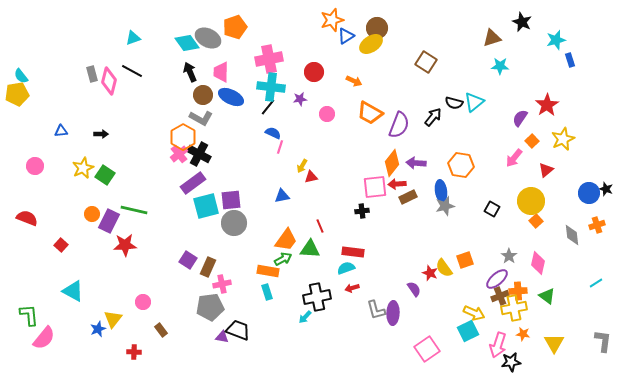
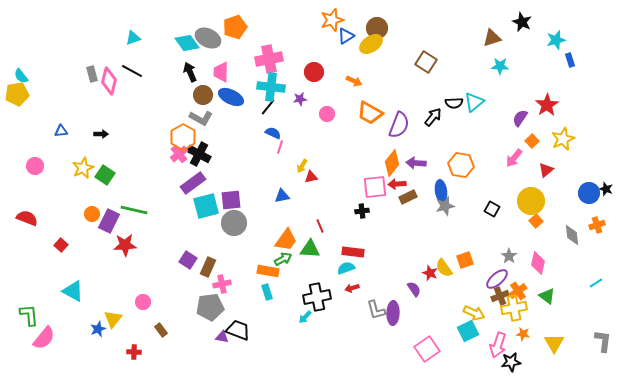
black semicircle at (454, 103): rotated 18 degrees counterclockwise
orange cross at (518, 291): rotated 30 degrees counterclockwise
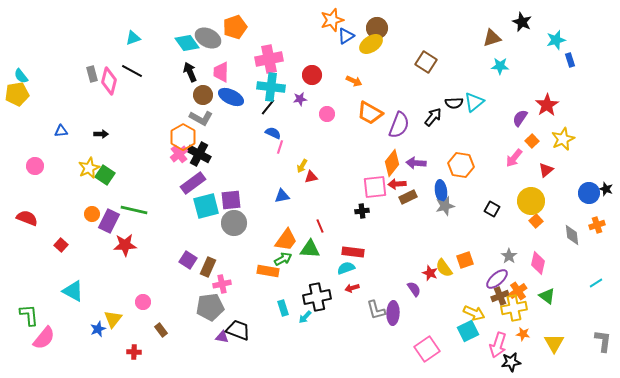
red circle at (314, 72): moved 2 px left, 3 px down
yellow star at (83, 168): moved 6 px right
cyan rectangle at (267, 292): moved 16 px right, 16 px down
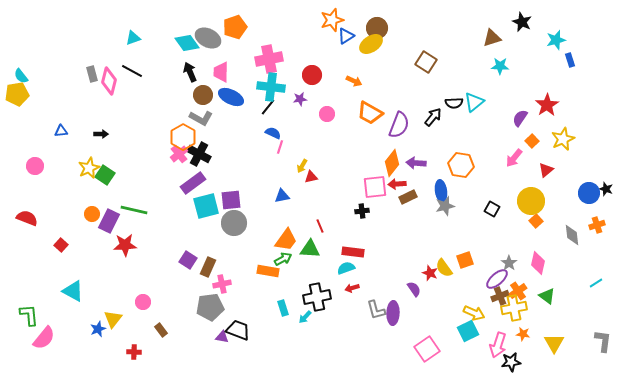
gray star at (509, 256): moved 7 px down
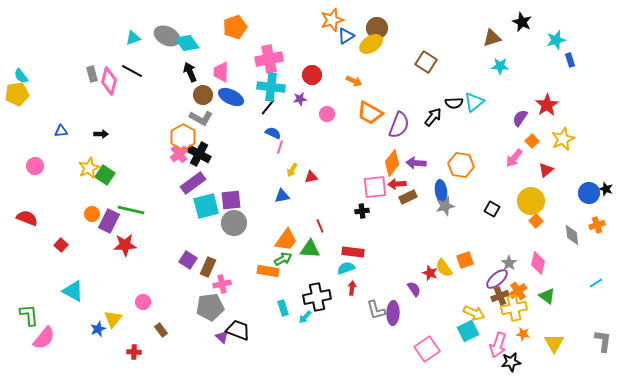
gray ellipse at (208, 38): moved 41 px left, 2 px up
yellow arrow at (302, 166): moved 10 px left, 4 px down
green line at (134, 210): moved 3 px left
red arrow at (352, 288): rotated 112 degrees clockwise
purple triangle at (222, 337): rotated 32 degrees clockwise
